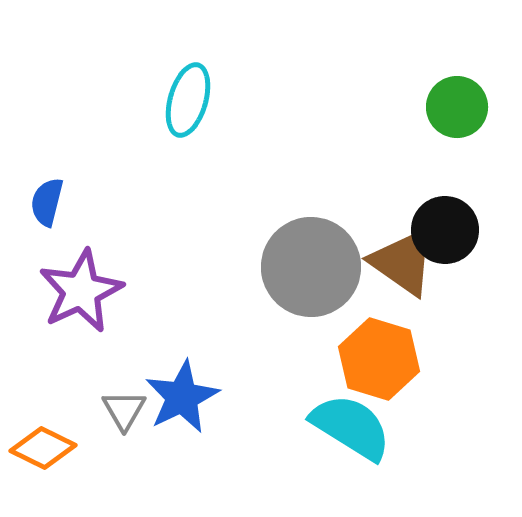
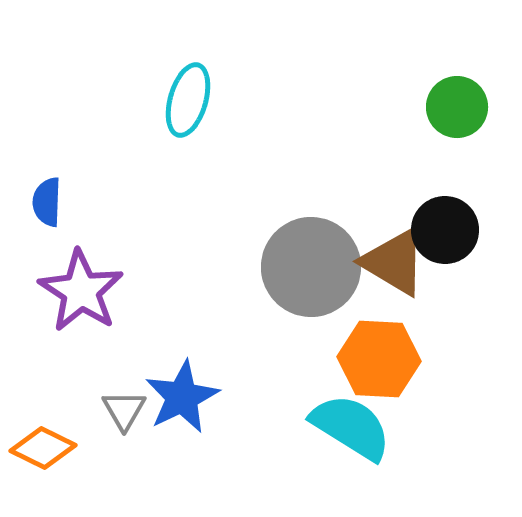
blue semicircle: rotated 12 degrees counterclockwise
brown triangle: moved 9 px left; rotated 4 degrees counterclockwise
purple star: rotated 14 degrees counterclockwise
orange hexagon: rotated 14 degrees counterclockwise
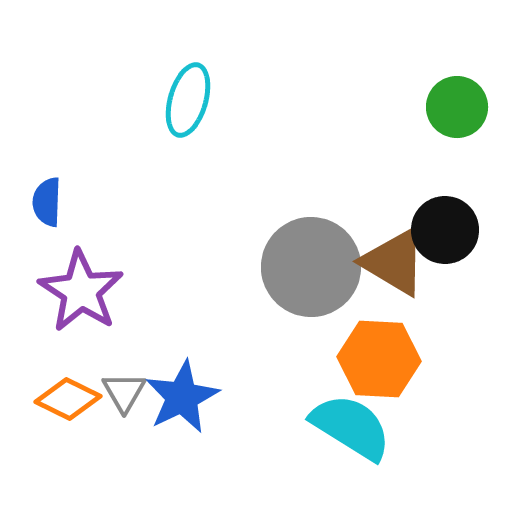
gray triangle: moved 18 px up
orange diamond: moved 25 px right, 49 px up
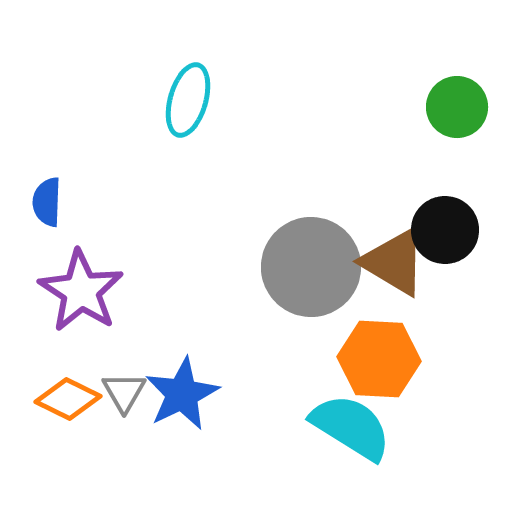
blue star: moved 3 px up
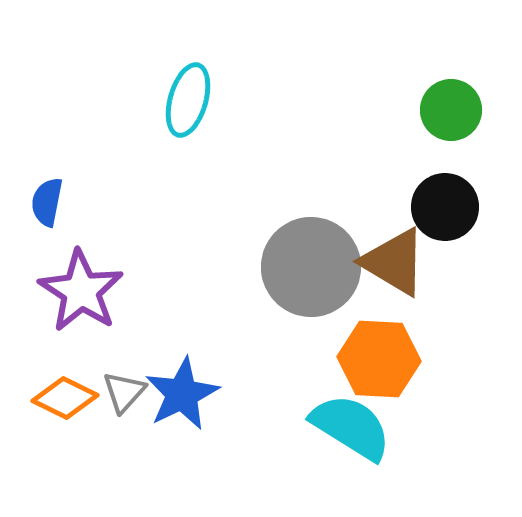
green circle: moved 6 px left, 3 px down
blue semicircle: rotated 9 degrees clockwise
black circle: moved 23 px up
gray triangle: rotated 12 degrees clockwise
orange diamond: moved 3 px left, 1 px up
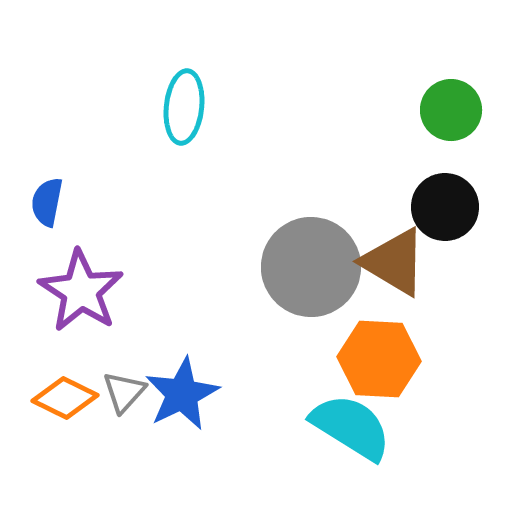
cyan ellipse: moved 4 px left, 7 px down; rotated 10 degrees counterclockwise
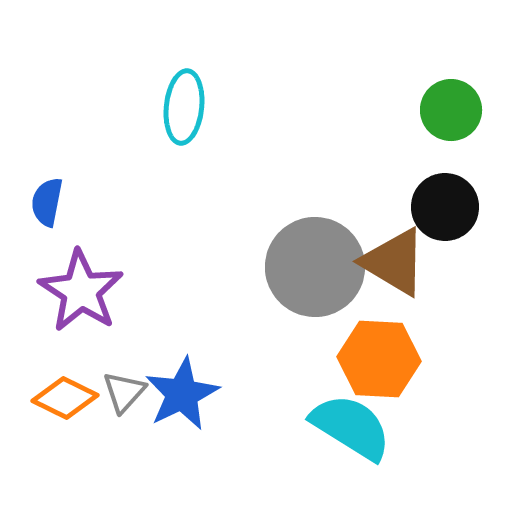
gray circle: moved 4 px right
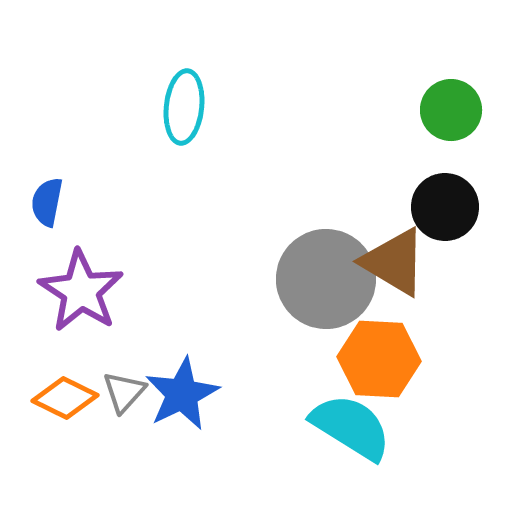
gray circle: moved 11 px right, 12 px down
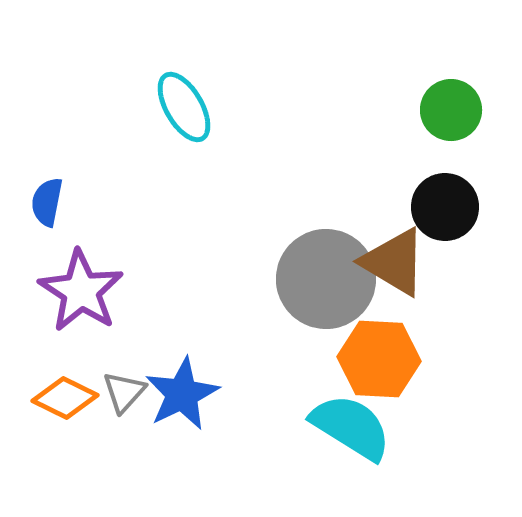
cyan ellipse: rotated 36 degrees counterclockwise
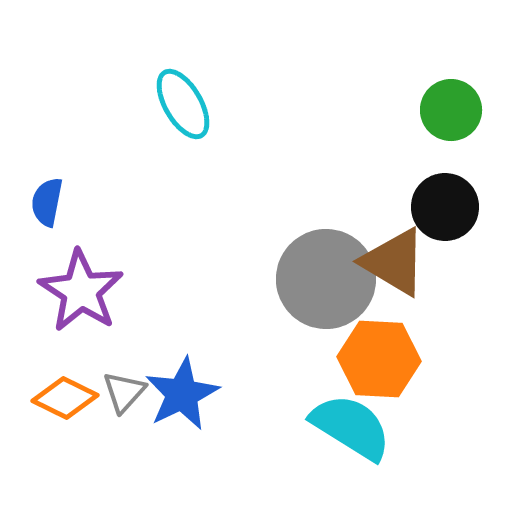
cyan ellipse: moved 1 px left, 3 px up
